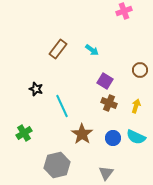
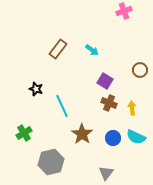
yellow arrow: moved 4 px left, 2 px down; rotated 24 degrees counterclockwise
gray hexagon: moved 6 px left, 3 px up
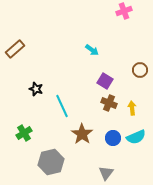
brown rectangle: moved 43 px left; rotated 12 degrees clockwise
cyan semicircle: rotated 48 degrees counterclockwise
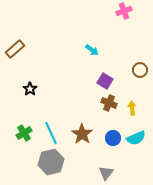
black star: moved 6 px left; rotated 16 degrees clockwise
cyan line: moved 11 px left, 27 px down
cyan semicircle: moved 1 px down
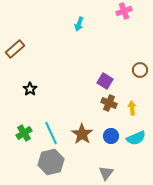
cyan arrow: moved 13 px left, 26 px up; rotated 72 degrees clockwise
blue circle: moved 2 px left, 2 px up
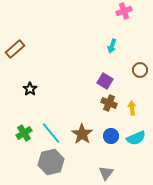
cyan arrow: moved 33 px right, 22 px down
cyan line: rotated 15 degrees counterclockwise
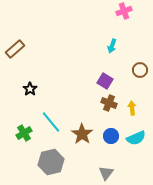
cyan line: moved 11 px up
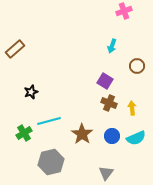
brown circle: moved 3 px left, 4 px up
black star: moved 1 px right, 3 px down; rotated 16 degrees clockwise
cyan line: moved 2 px left, 1 px up; rotated 65 degrees counterclockwise
blue circle: moved 1 px right
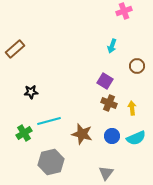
black star: rotated 16 degrees clockwise
brown star: rotated 20 degrees counterclockwise
